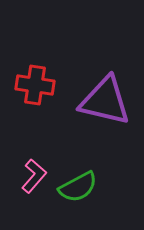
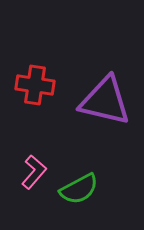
pink L-shape: moved 4 px up
green semicircle: moved 1 px right, 2 px down
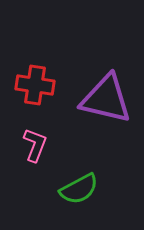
purple triangle: moved 1 px right, 2 px up
pink L-shape: moved 1 px right, 27 px up; rotated 20 degrees counterclockwise
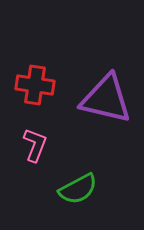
green semicircle: moved 1 px left
